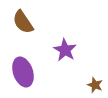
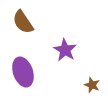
brown star: moved 3 px left
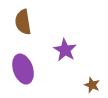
brown semicircle: rotated 25 degrees clockwise
purple ellipse: moved 3 px up
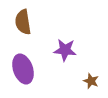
purple star: rotated 25 degrees counterclockwise
brown star: moved 1 px left, 4 px up
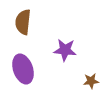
brown semicircle: rotated 15 degrees clockwise
brown star: rotated 28 degrees counterclockwise
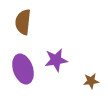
purple star: moved 9 px left, 10 px down; rotated 15 degrees counterclockwise
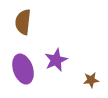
purple star: rotated 15 degrees counterclockwise
brown star: moved 1 px up
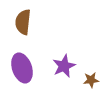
purple star: moved 8 px right, 6 px down
purple ellipse: moved 1 px left, 1 px up
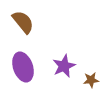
brown semicircle: rotated 135 degrees clockwise
purple ellipse: moved 1 px right, 1 px up
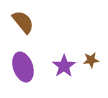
purple star: rotated 10 degrees counterclockwise
brown star: moved 20 px up
